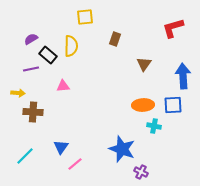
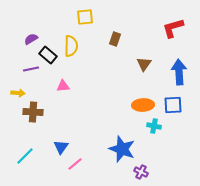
blue arrow: moved 4 px left, 4 px up
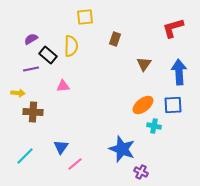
orange ellipse: rotated 35 degrees counterclockwise
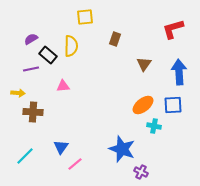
red L-shape: moved 1 px down
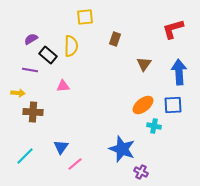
purple line: moved 1 px left, 1 px down; rotated 21 degrees clockwise
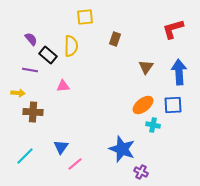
purple semicircle: rotated 80 degrees clockwise
brown triangle: moved 2 px right, 3 px down
cyan cross: moved 1 px left, 1 px up
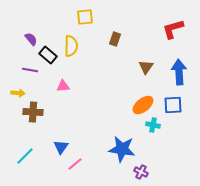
blue star: rotated 12 degrees counterclockwise
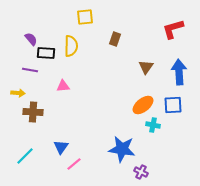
black rectangle: moved 2 px left, 2 px up; rotated 36 degrees counterclockwise
pink line: moved 1 px left
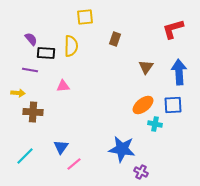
cyan cross: moved 2 px right, 1 px up
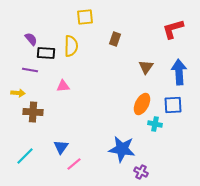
orange ellipse: moved 1 px left, 1 px up; rotated 25 degrees counterclockwise
